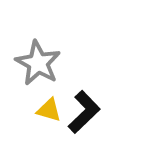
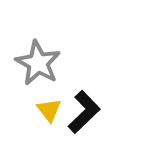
yellow triangle: rotated 36 degrees clockwise
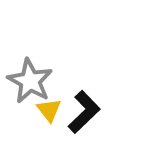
gray star: moved 8 px left, 18 px down
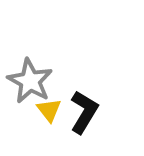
black L-shape: rotated 15 degrees counterclockwise
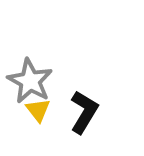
yellow triangle: moved 11 px left
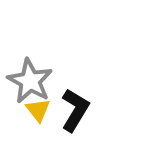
black L-shape: moved 9 px left, 2 px up
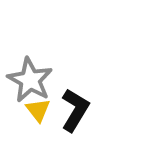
gray star: moved 1 px up
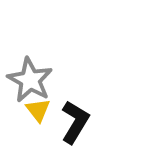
black L-shape: moved 12 px down
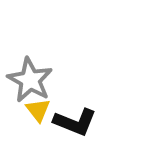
black L-shape: rotated 81 degrees clockwise
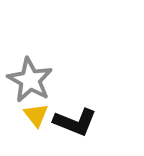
yellow triangle: moved 2 px left, 5 px down
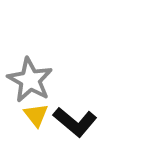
black L-shape: rotated 18 degrees clockwise
